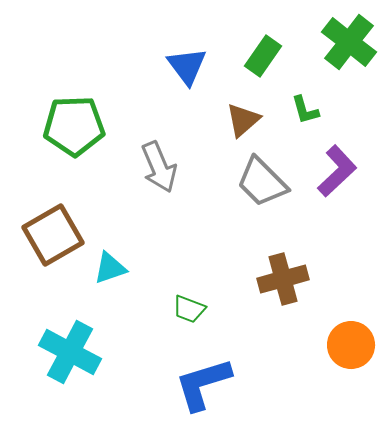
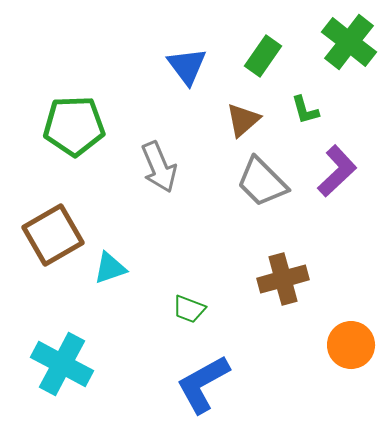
cyan cross: moved 8 px left, 12 px down
blue L-shape: rotated 12 degrees counterclockwise
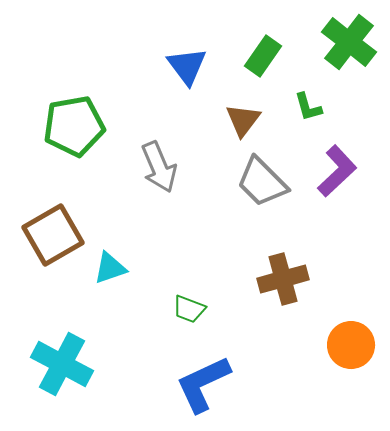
green L-shape: moved 3 px right, 3 px up
brown triangle: rotated 12 degrees counterclockwise
green pentagon: rotated 8 degrees counterclockwise
blue L-shape: rotated 4 degrees clockwise
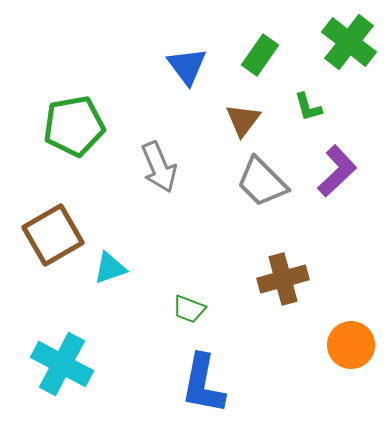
green rectangle: moved 3 px left, 1 px up
blue L-shape: rotated 54 degrees counterclockwise
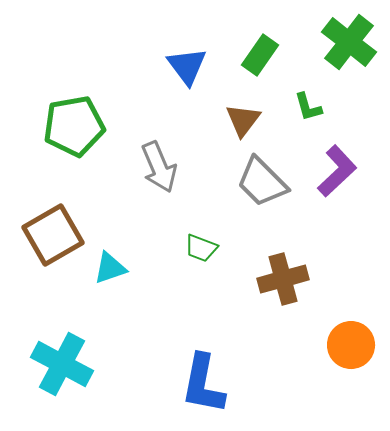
green trapezoid: moved 12 px right, 61 px up
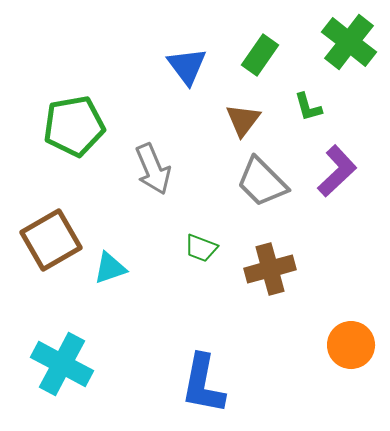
gray arrow: moved 6 px left, 2 px down
brown square: moved 2 px left, 5 px down
brown cross: moved 13 px left, 10 px up
